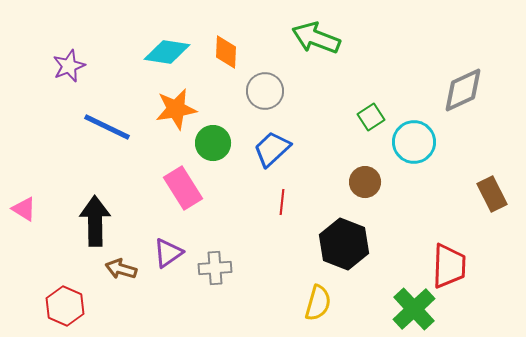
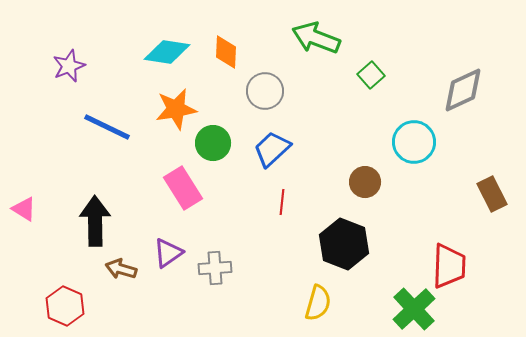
green square: moved 42 px up; rotated 8 degrees counterclockwise
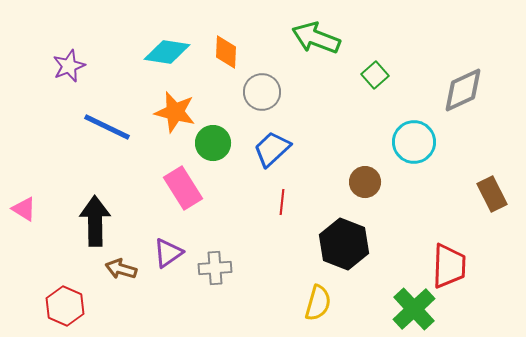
green square: moved 4 px right
gray circle: moved 3 px left, 1 px down
orange star: moved 1 px left, 3 px down; rotated 24 degrees clockwise
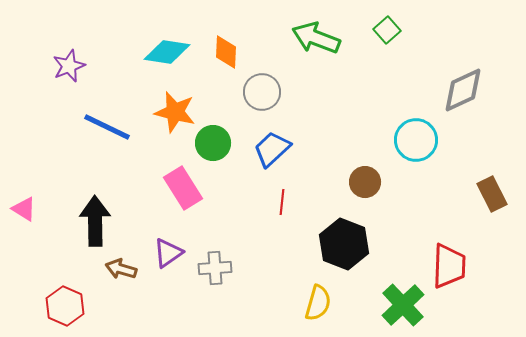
green square: moved 12 px right, 45 px up
cyan circle: moved 2 px right, 2 px up
green cross: moved 11 px left, 4 px up
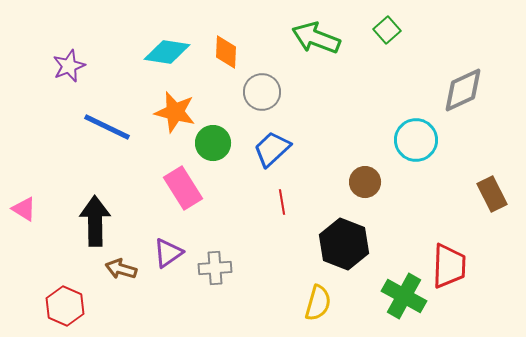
red line: rotated 15 degrees counterclockwise
green cross: moved 1 px right, 9 px up; rotated 18 degrees counterclockwise
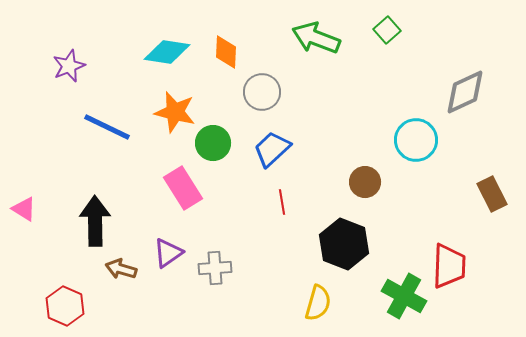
gray diamond: moved 2 px right, 2 px down
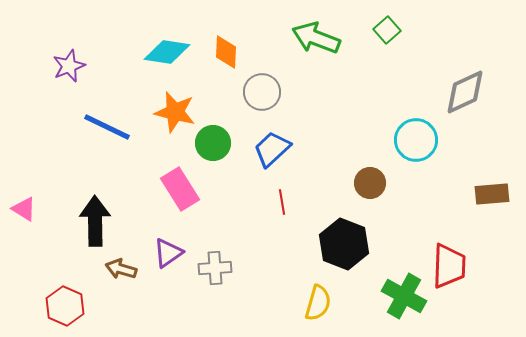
brown circle: moved 5 px right, 1 px down
pink rectangle: moved 3 px left, 1 px down
brown rectangle: rotated 68 degrees counterclockwise
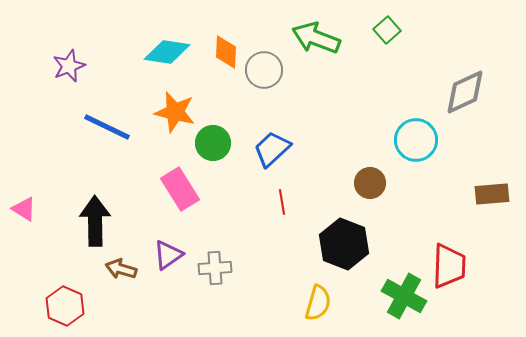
gray circle: moved 2 px right, 22 px up
purple triangle: moved 2 px down
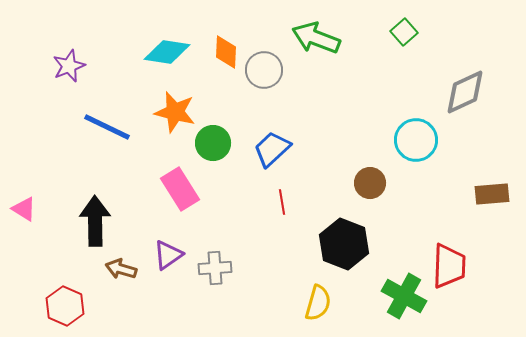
green square: moved 17 px right, 2 px down
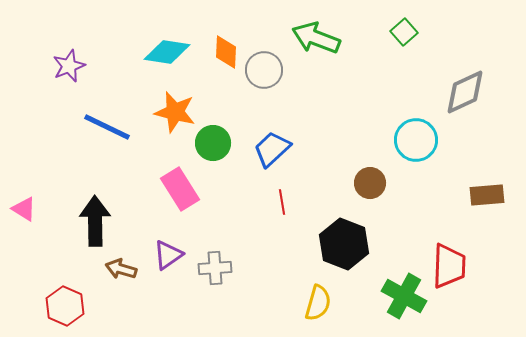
brown rectangle: moved 5 px left, 1 px down
